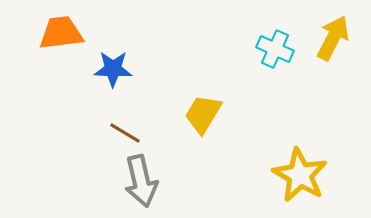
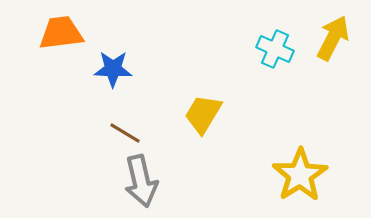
yellow star: rotated 10 degrees clockwise
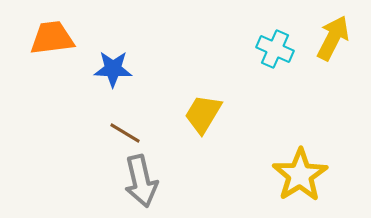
orange trapezoid: moved 9 px left, 5 px down
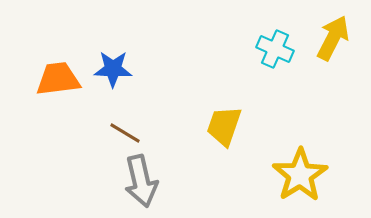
orange trapezoid: moved 6 px right, 41 px down
yellow trapezoid: moved 21 px right, 12 px down; rotated 12 degrees counterclockwise
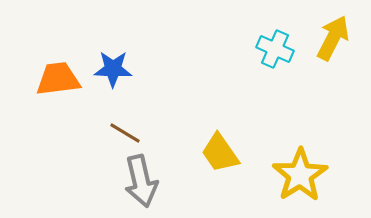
yellow trapezoid: moved 4 px left, 27 px down; rotated 54 degrees counterclockwise
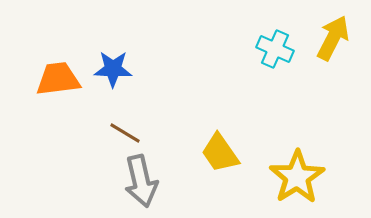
yellow star: moved 3 px left, 2 px down
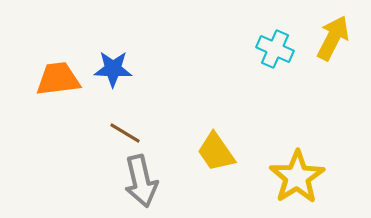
yellow trapezoid: moved 4 px left, 1 px up
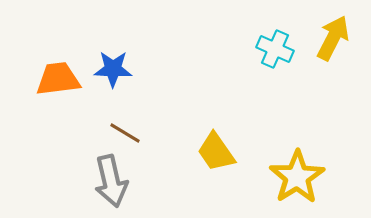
gray arrow: moved 30 px left
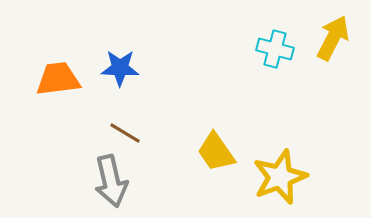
cyan cross: rotated 9 degrees counterclockwise
blue star: moved 7 px right, 1 px up
yellow star: moved 17 px left; rotated 12 degrees clockwise
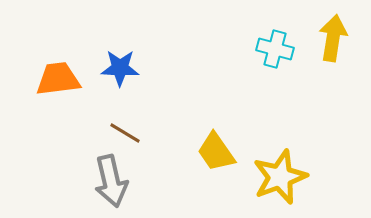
yellow arrow: rotated 18 degrees counterclockwise
